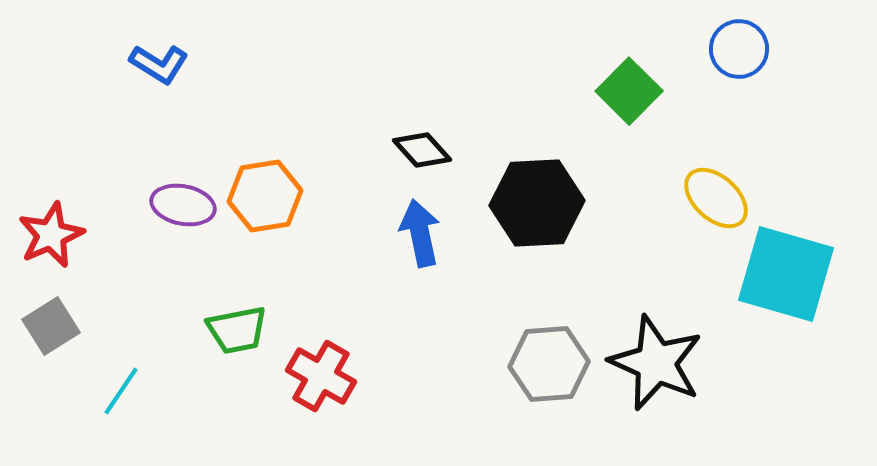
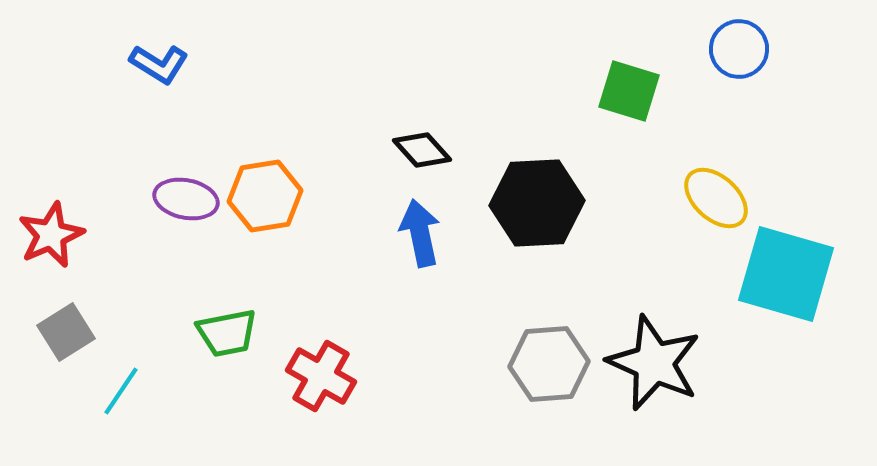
green square: rotated 28 degrees counterclockwise
purple ellipse: moved 3 px right, 6 px up
gray square: moved 15 px right, 6 px down
green trapezoid: moved 10 px left, 3 px down
black star: moved 2 px left
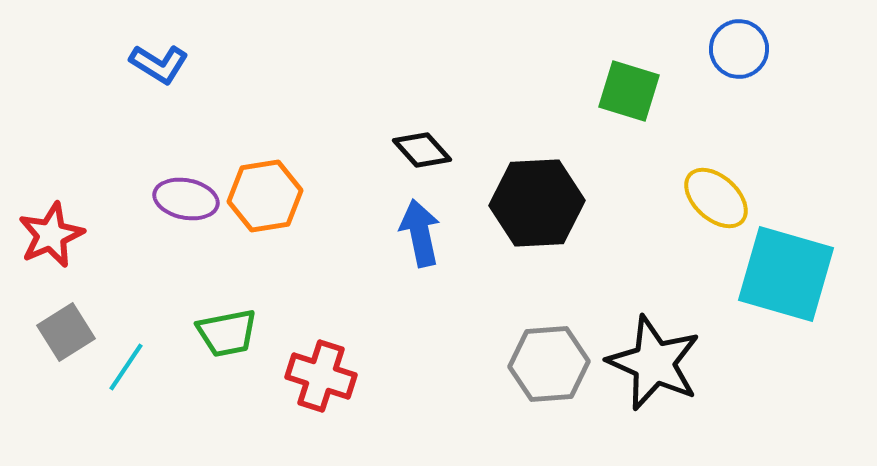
red cross: rotated 12 degrees counterclockwise
cyan line: moved 5 px right, 24 px up
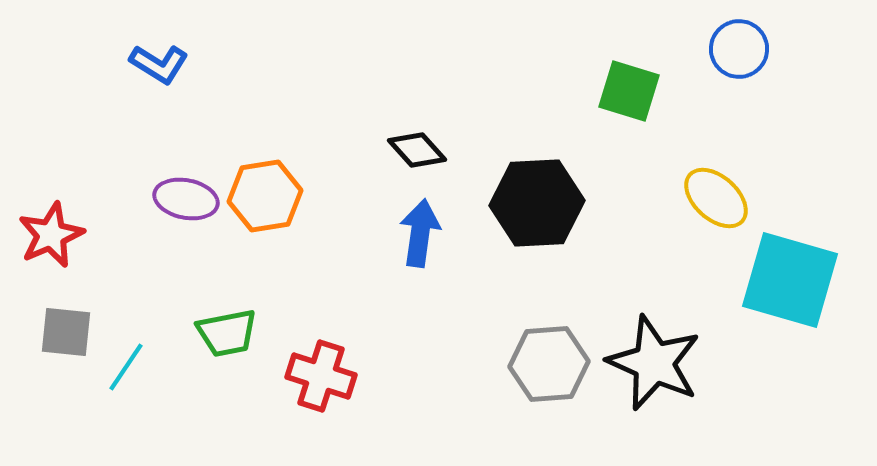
black diamond: moved 5 px left
blue arrow: rotated 20 degrees clockwise
cyan square: moved 4 px right, 6 px down
gray square: rotated 38 degrees clockwise
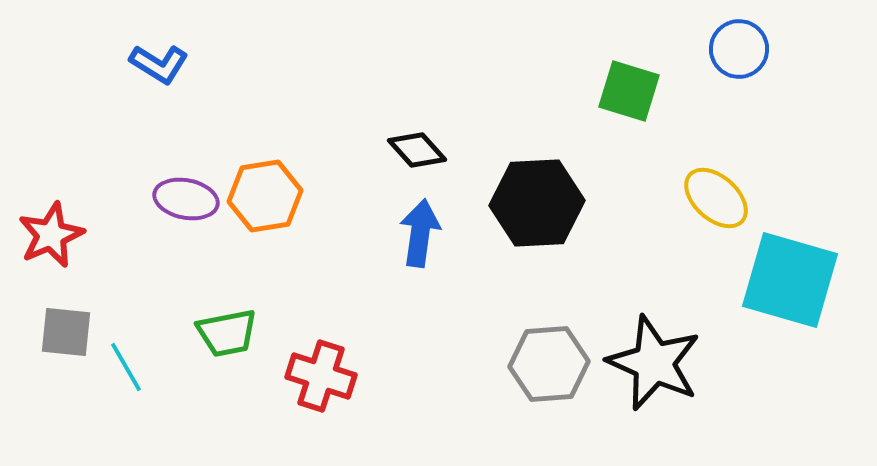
cyan line: rotated 64 degrees counterclockwise
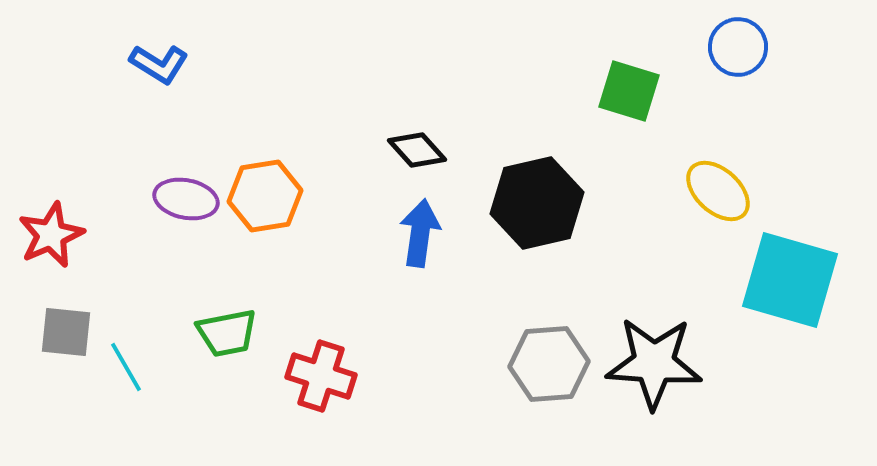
blue circle: moved 1 px left, 2 px up
yellow ellipse: moved 2 px right, 7 px up
black hexagon: rotated 10 degrees counterclockwise
black star: rotated 20 degrees counterclockwise
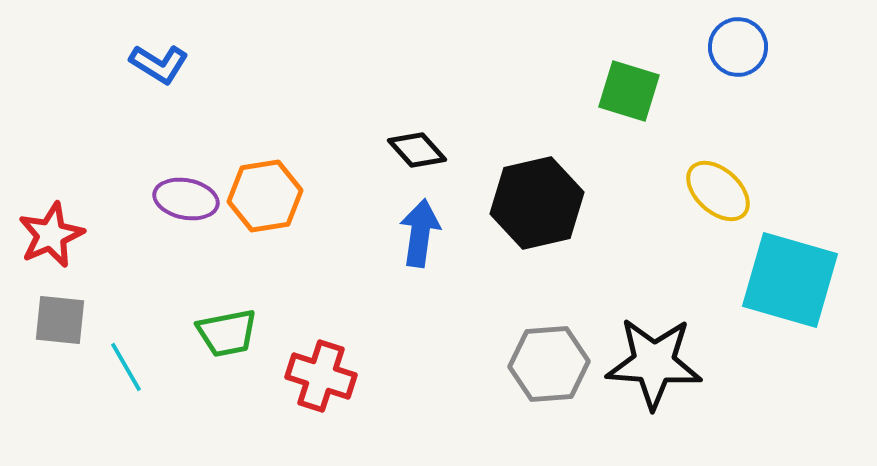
gray square: moved 6 px left, 12 px up
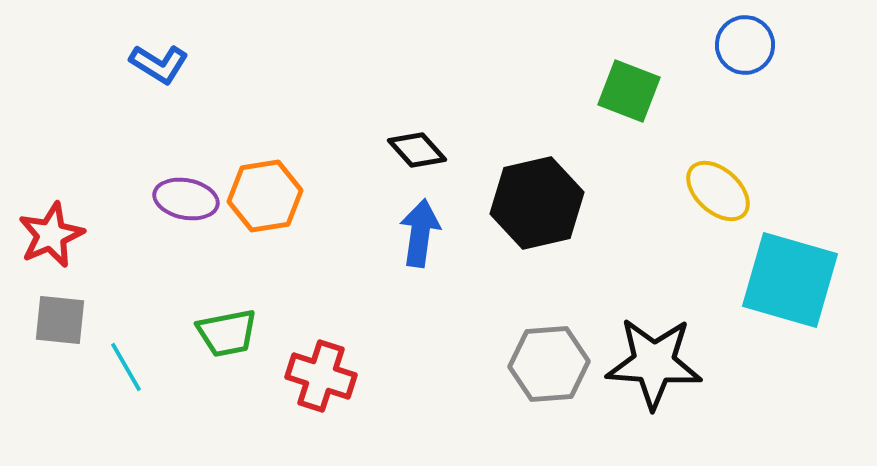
blue circle: moved 7 px right, 2 px up
green square: rotated 4 degrees clockwise
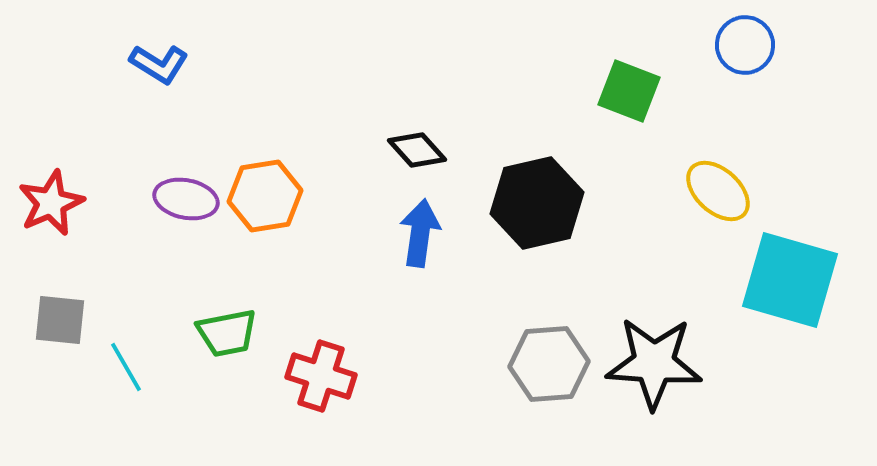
red star: moved 32 px up
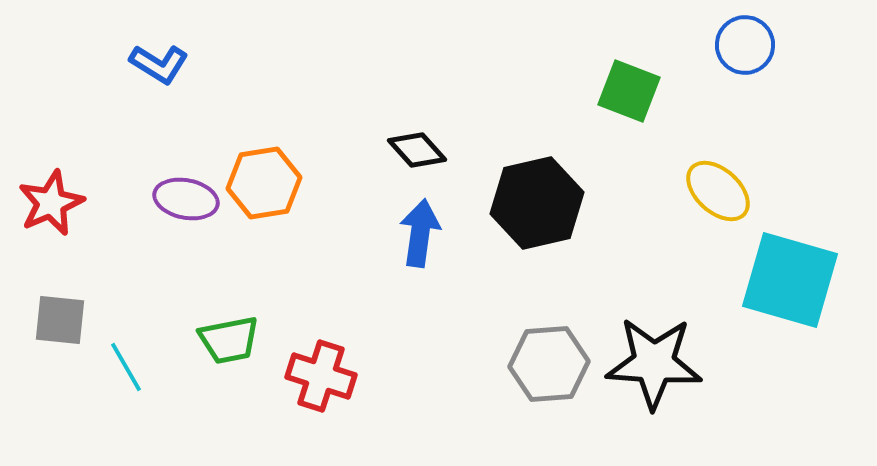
orange hexagon: moved 1 px left, 13 px up
green trapezoid: moved 2 px right, 7 px down
